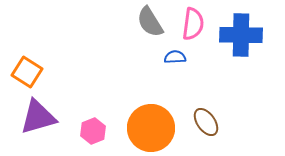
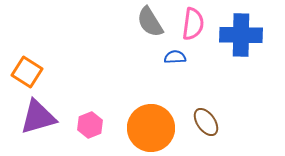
pink hexagon: moved 3 px left, 6 px up
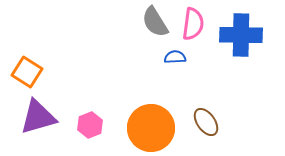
gray semicircle: moved 5 px right
